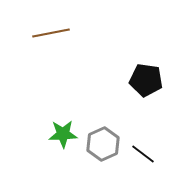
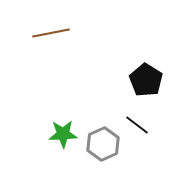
black pentagon: rotated 24 degrees clockwise
black line: moved 6 px left, 29 px up
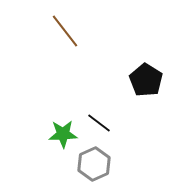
brown line: moved 14 px right, 2 px up; rotated 63 degrees clockwise
black line: moved 38 px left, 2 px up
gray hexagon: moved 9 px left, 20 px down
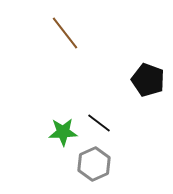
brown line: moved 2 px down
black pentagon: moved 2 px right; rotated 12 degrees counterclockwise
green star: moved 2 px up
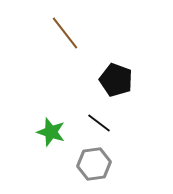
black pentagon: moved 32 px left
green star: moved 12 px left; rotated 20 degrees clockwise
gray hexagon: rotated 16 degrees clockwise
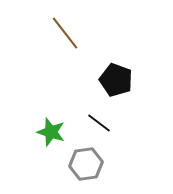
gray hexagon: moved 8 px left
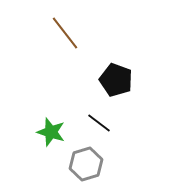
gray hexagon: rotated 8 degrees counterclockwise
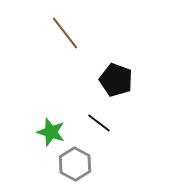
gray hexagon: moved 11 px left; rotated 16 degrees counterclockwise
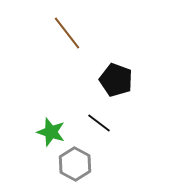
brown line: moved 2 px right
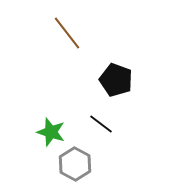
black line: moved 2 px right, 1 px down
